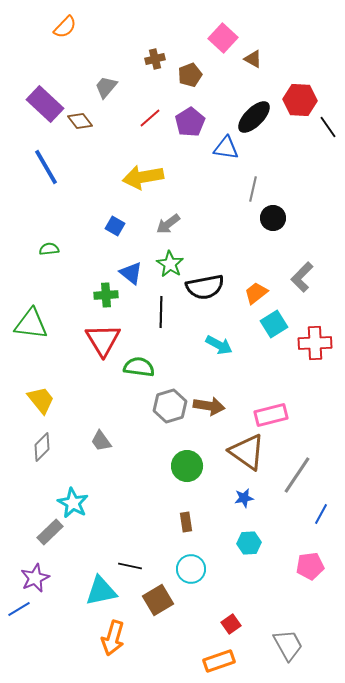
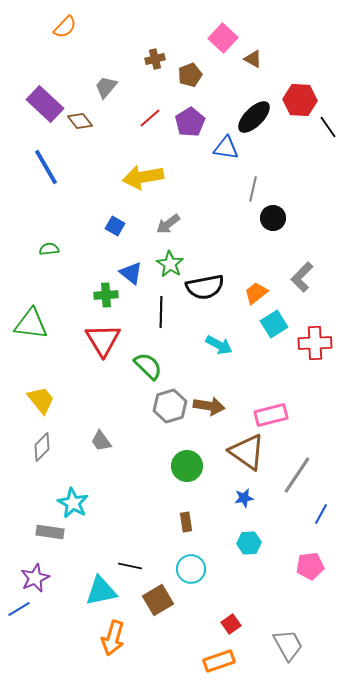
green semicircle at (139, 367): moved 9 px right, 1 px up; rotated 36 degrees clockwise
gray rectangle at (50, 532): rotated 52 degrees clockwise
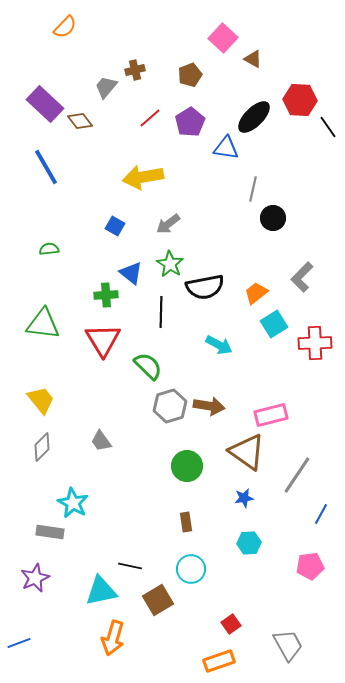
brown cross at (155, 59): moved 20 px left, 11 px down
green triangle at (31, 324): moved 12 px right
blue line at (19, 609): moved 34 px down; rotated 10 degrees clockwise
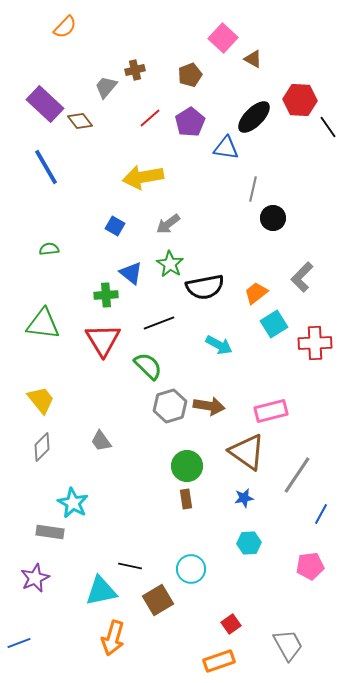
black line at (161, 312): moved 2 px left, 11 px down; rotated 68 degrees clockwise
pink rectangle at (271, 415): moved 4 px up
brown rectangle at (186, 522): moved 23 px up
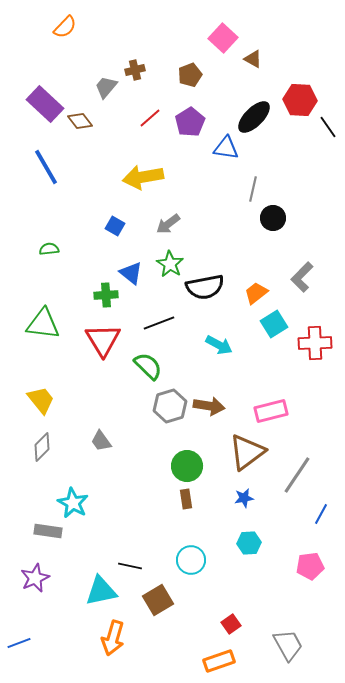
brown triangle at (247, 452): rotated 48 degrees clockwise
gray rectangle at (50, 532): moved 2 px left, 1 px up
cyan circle at (191, 569): moved 9 px up
